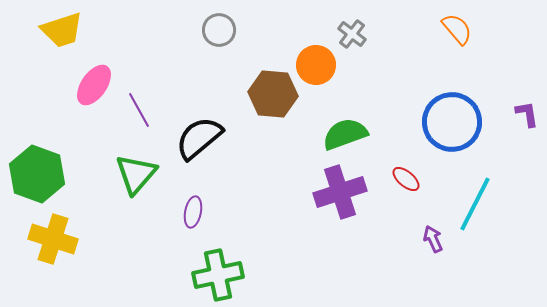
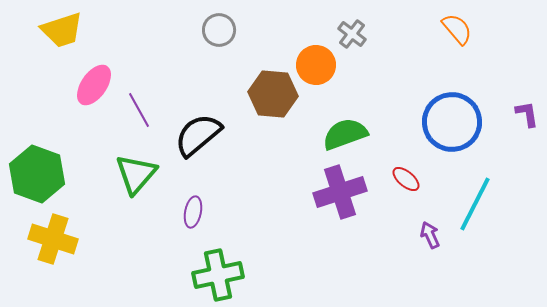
black semicircle: moved 1 px left, 3 px up
purple arrow: moved 3 px left, 4 px up
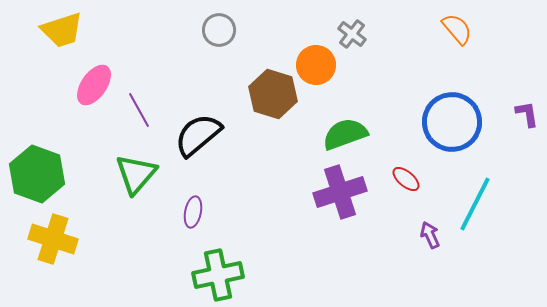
brown hexagon: rotated 12 degrees clockwise
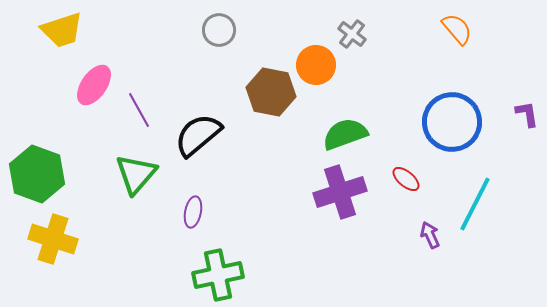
brown hexagon: moved 2 px left, 2 px up; rotated 6 degrees counterclockwise
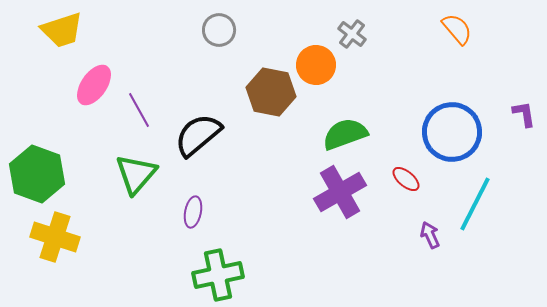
purple L-shape: moved 3 px left
blue circle: moved 10 px down
purple cross: rotated 12 degrees counterclockwise
yellow cross: moved 2 px right, 2 px up
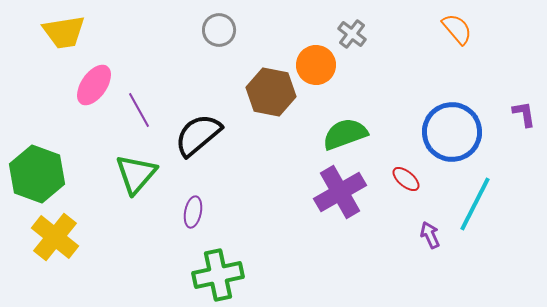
yellow trapezoid: moved 2 px right, 2 px down; rotated 9 degrees clockwise
yellow cross: rotated 21 degrees clockwise
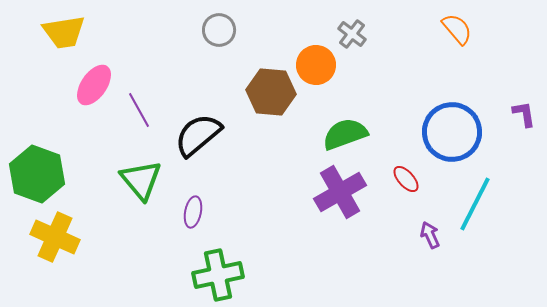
brown hexagon: rotated 6 degrees counterclockwise
green triangle: moved 5 px right, 6 px down; rotated 21 degrees counterclockwise
red ellipse: rotated 8 degrees clockwise
yellow cross: rotated 15 degrees counterclockwise
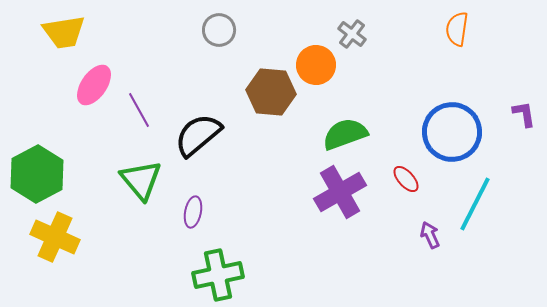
orange semicircle: rotated 132 degrees counterclockwise
green hexagon: rotated 12 degrees clockwise
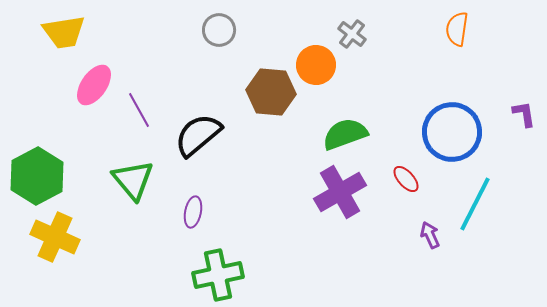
green hexagon: moved 2 px down
green triangle: moved 8 px left
